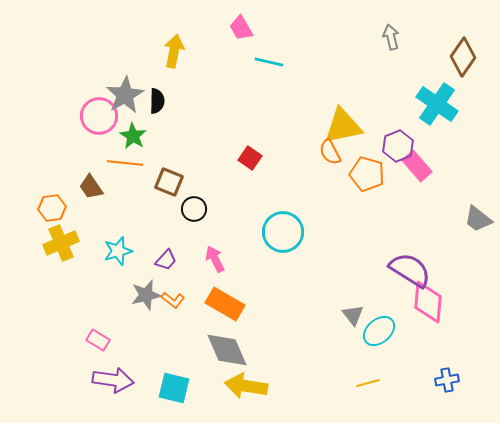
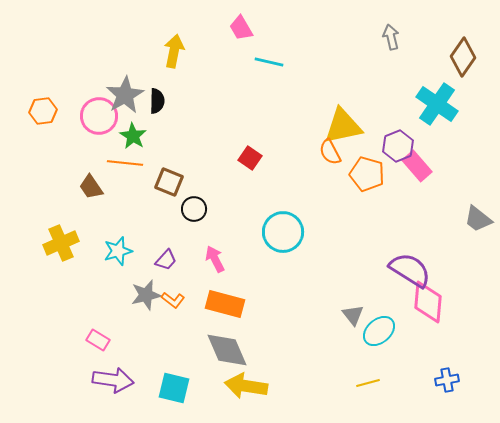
orange hexagon at (52, 208): moved 9 px left, 97 px up
orange rectangle at (225, 304): rotated 15 degrees counterclockwise
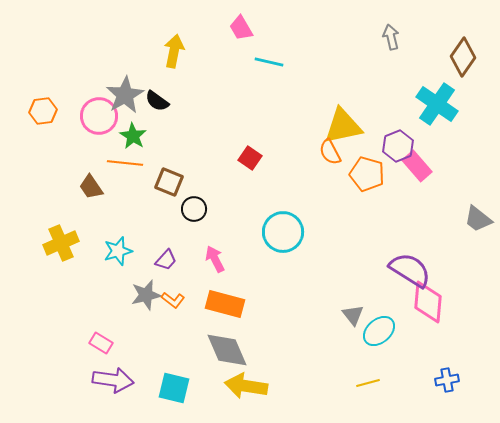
black semicircle at (157, 101): rotated 125 degrees clockwise
pink rectangle at (98, 340): moved 3 px right, 3 px down
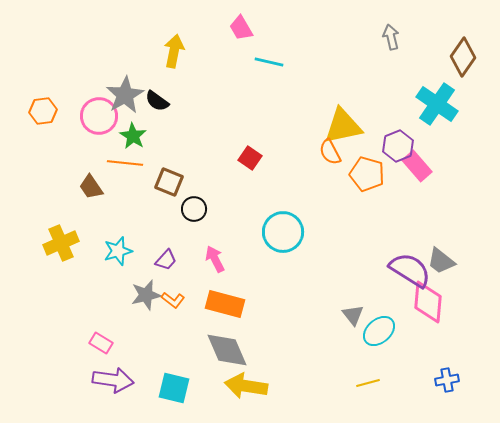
gray trapezoid at (478, 219): moved 37 px left, 42 px down
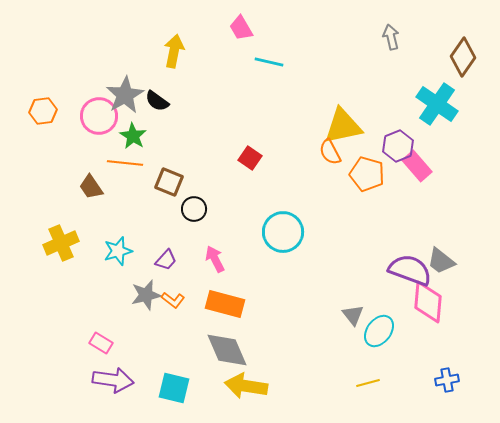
purple semicircle at (410, 270): rotated 12 degrees counterclockwise
cyan ellipse at (379, 331): rotated 12 degrees counterclockwise
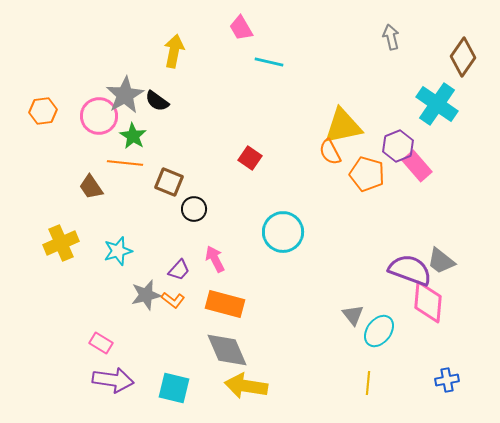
purple trapezoid at (166, 260): moved 13 px right, 10 px down
yellow line at (368, 383): rotated 70 degrees counterclockwise
